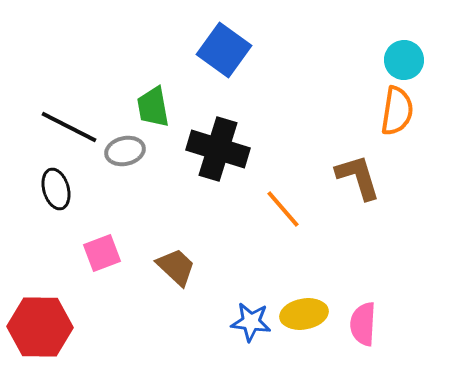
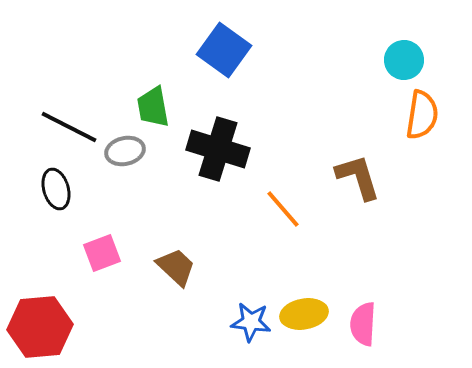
orange semicircle: moved 25 px right, 4 px down
red hexagon: rotated 6 degrees counterclockwise
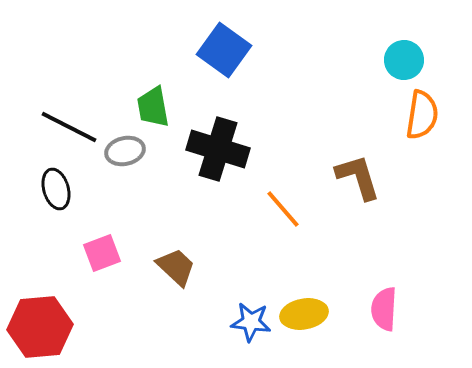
pink semicircle: moved 21 px right, 15 px up
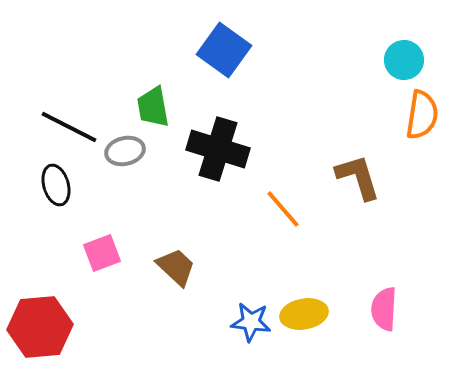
black ellipse: moved 4 px up
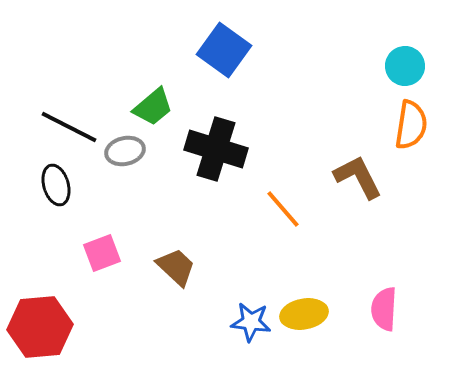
cyan circle: moved 1 px right, 6 px down
green trapezoid: rotated 120 degrees counterclockwise
orange semicircle: moved 11 px left, 10 px down
black cross: moved 2 px left
brown L-shape: rotated 10 degrees counterclockwise
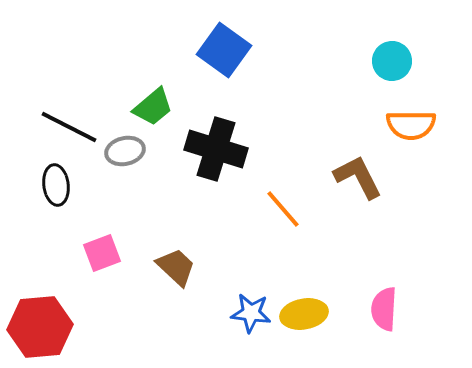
cyan circle: moved 13 px left, 5 px up
orange semicircle: rotated 81 degrees clockwise
black ellipse: rotated 9 degrees clockwise
blue star: moved 9 px up
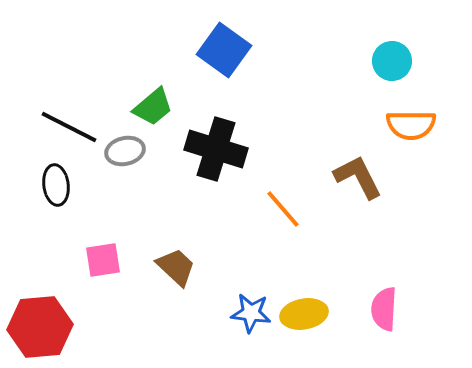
pink square: moved 1 px right, 7 px down; rotated 12 degrees clockwise
